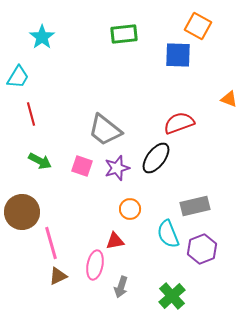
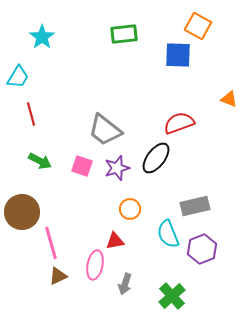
gray arrow: moved 4 px right, 3 px up
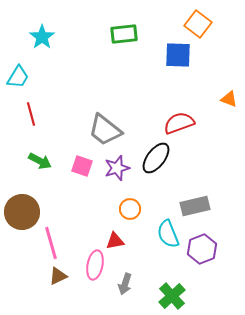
orange square: moved 2 px up; rotated 8 degrees clockwise
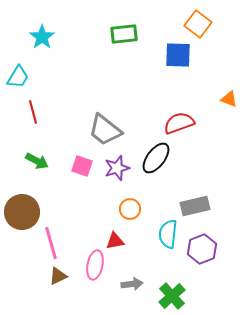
red line: moved 2 px right, 2 px up
green arrow: moved 3 px left
cyan semicircle: rotated 28 degrees clockwise
gray arrow: moved 7 px right; rotated 115 degrees counterclockwise
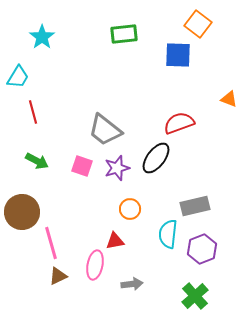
green cross: moved 23 px right
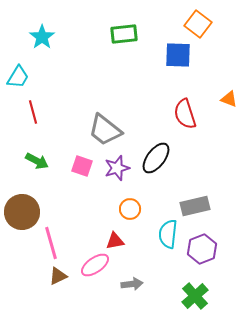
red semicircle: moved 6 px right, 9 px up; rotated 88 degrees counterclockwise
pink ellipse: rotated 44 degrees clockwise
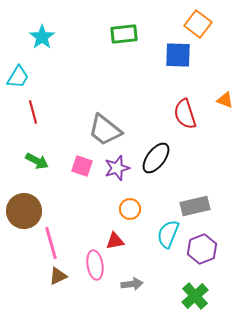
orange triangle: moved 4 px left, 1 px down
brown circle: moved 2 px right, 1 px up
cyan semicircle: rotated 16 degrees clockwise
pink ellipse: rotated 64 degrees counterclockwise
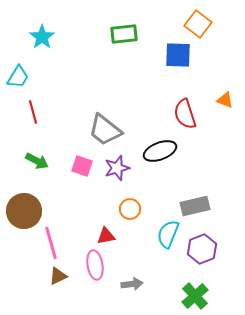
black ellipse: moved 4 px right, 7 px up; rotated 32 degrees clockwise
red triangle: moved 9 px left, 5 px up
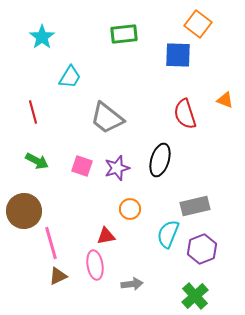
cyan trapezoid: moved 52 px right
gray trapezoid: moved 2 px right, 12 px up
black ellipse: moved 9 px down; rotated 52 degrees counterclockwise
